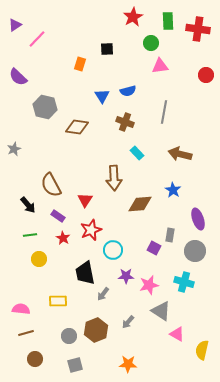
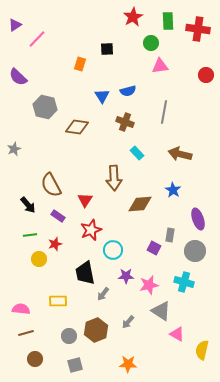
red star at (63, 238): moved 8 px left, 6 px down; rotated 24 degrees clockwise
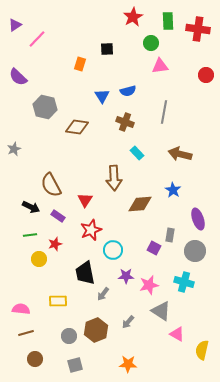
black arrow at (28, 205): moved 3 px right, 2 px down; rotated 24 degrees counterclockwise
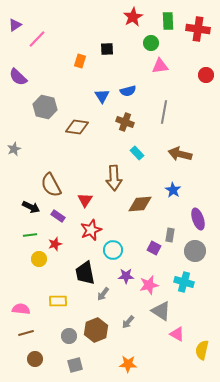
orange rectangle at (80, 64): moved 3 px up
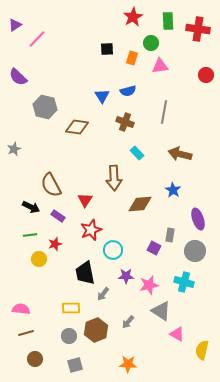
orange rectangle at (80, 61): moved 52 px right, 3 px up
yellow rectangle at (58, 301): moved 13 px right, 7 px down
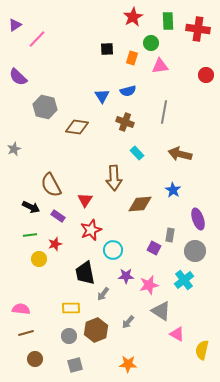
cyan cross at (184, 282): moved 2 px up; rotated 36 degrees clockwise
